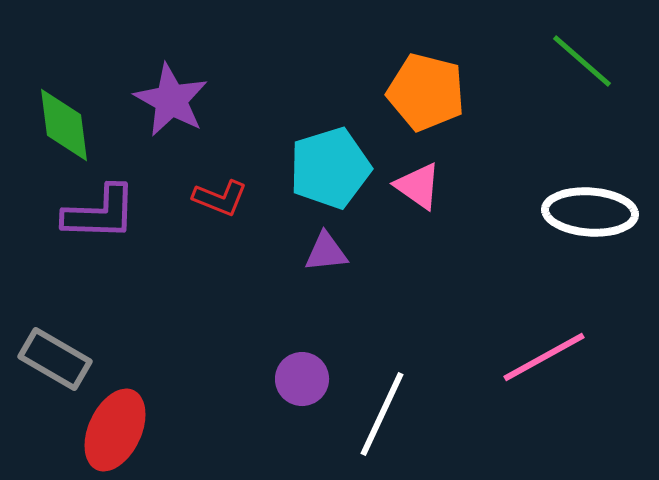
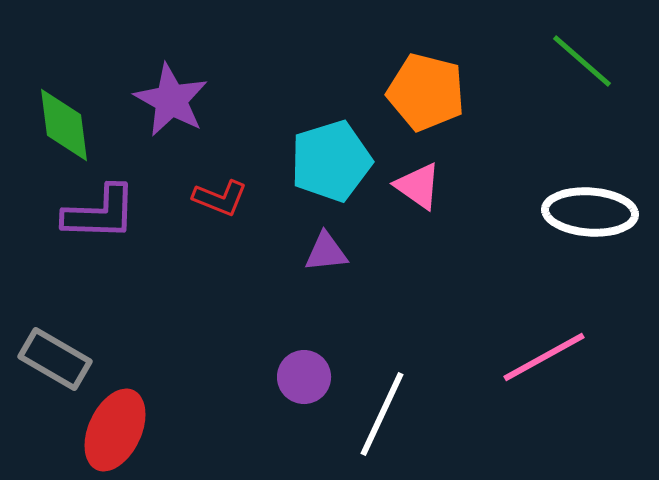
cyan pentagon: moved 1 px right, 7 px up
purple circle: moved 2 px right, 2 px up
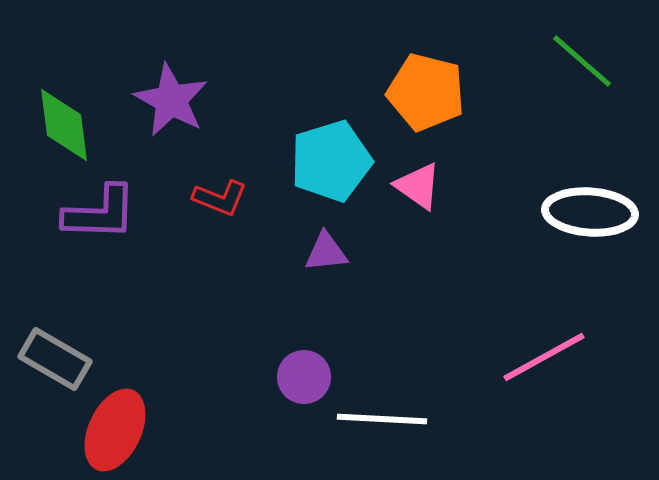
white line: moved 5 px down; rotated 68 degrees clockwise
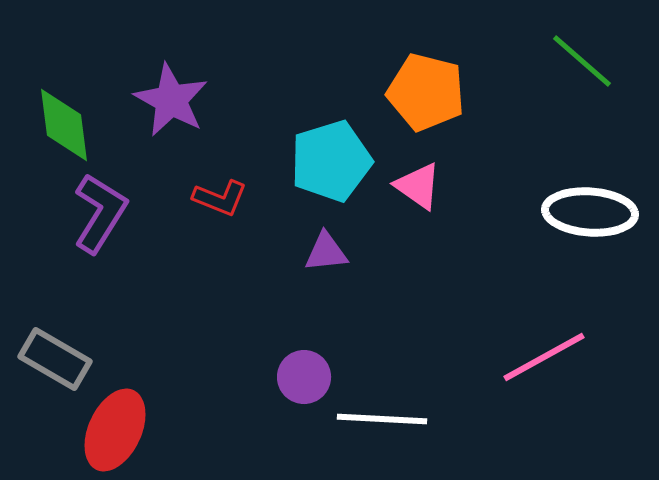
purple L-shape: rotated 60 degrees counterclockwise
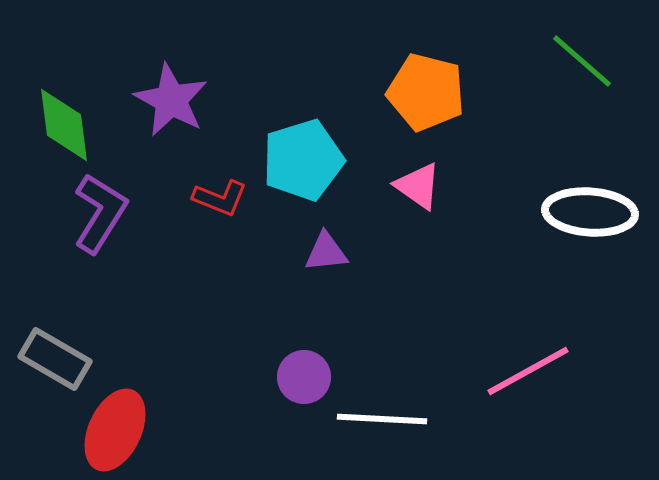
cyan pentagon: moved 28 px left, 1 px up
pink line: moved 16 px left, 14 px down
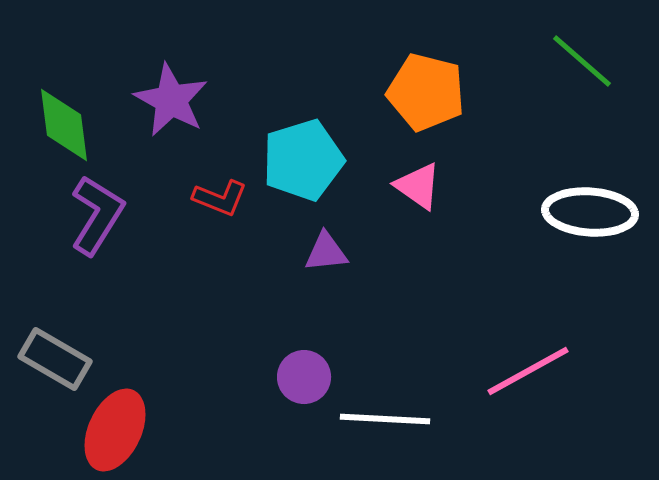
purple L-shape: moved 3 px left, 2 px down
white line: moved 3 px right
